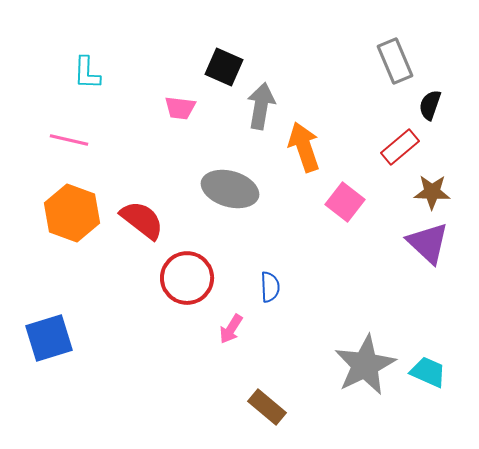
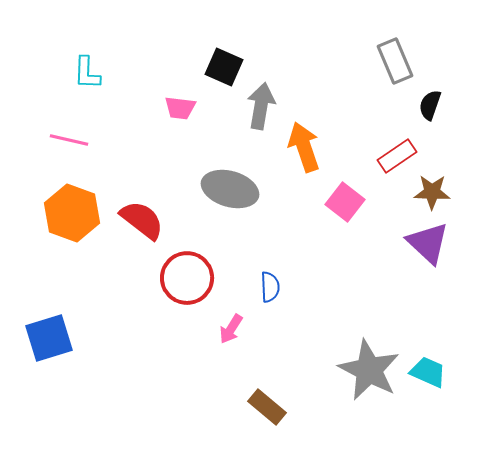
red rectangle: moved 3 px left, 9 px down; rotated 6 degrees clockwise
gray star: moved 4 px right, 5 px down; rotated 18 degrees counterclockwise
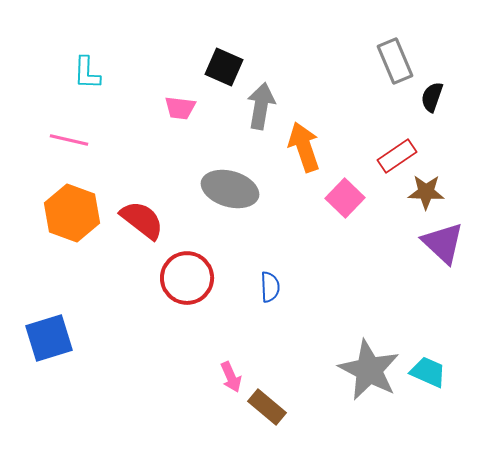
black semicircle: moved 2 px right, 8 px up
brown star: moved 6 px left
pink square: moved 4 px up; rotated 6 degrees clockwise
purple triangle: moved 15 px right
pink arrow: moved 48 px down; rotated 56 degrees counterclockwise
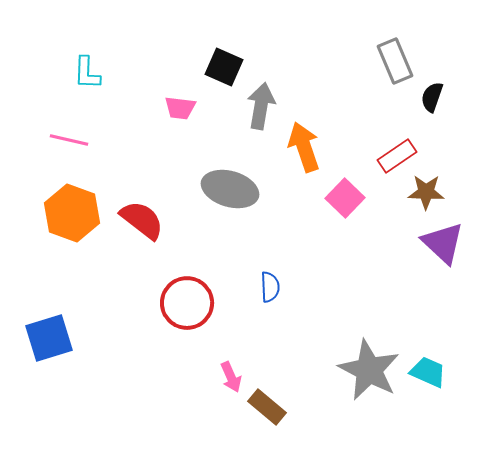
red circle: moved 25 px down
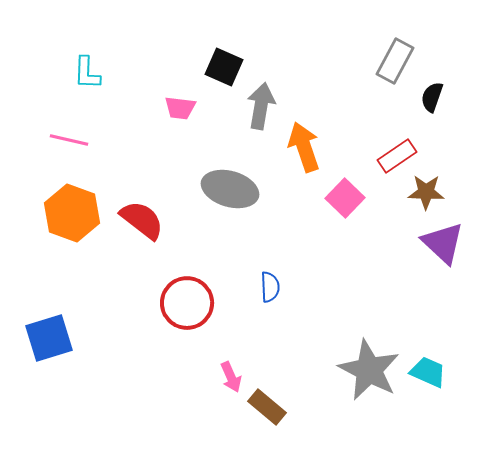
gray rectangle: rotated 51 degrees clockwise
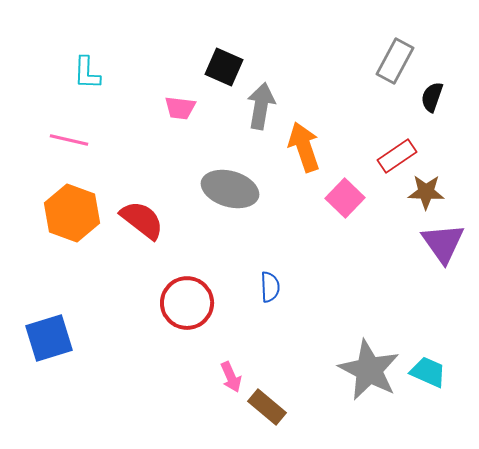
purple triangle: rotated 12 degrees clockwise
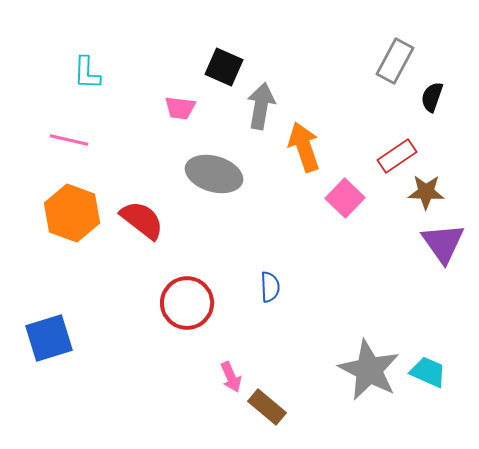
gray ellipse: moved 16 px left, 15 px up
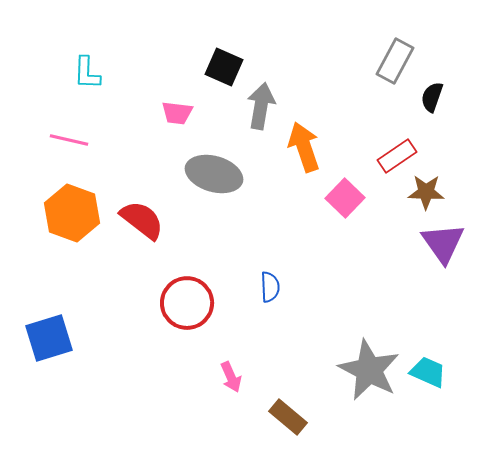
pink trapezoid: moved 3 px left, 5 px down
brown rectangle: moved 21 px right, 10 px down
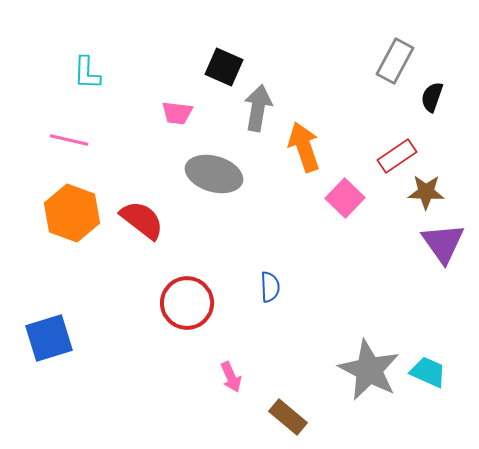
gray arrow: moved 3 px left, 2 px down
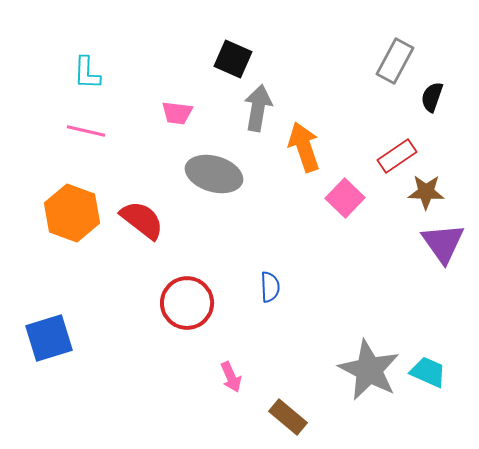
black square: moved 9 px right, 8 px up
pink line: moved 17 px right, 9 px up
